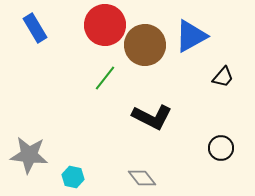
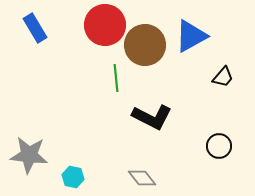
green line: moved 11 px right; rotated 44 degrees counterclockwise
black circle: moved 2 px left, 2 px up
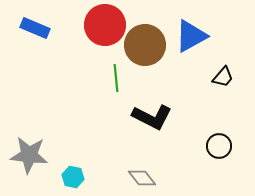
blue rectangle: rotated 36 degrees counterclockwise
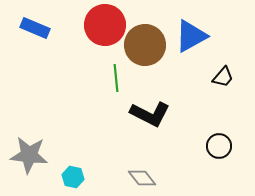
black L-shape: moved 2 px left, 3 px up
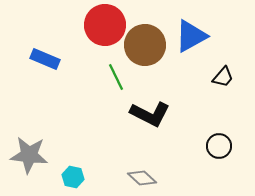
blue rectangle: moved 10 px right, 31 px down
green line: moved 1 px up; rotated 20 degrees counterclockwise
gray diamond: rotated 8 degrees counterclockwise
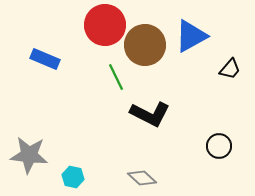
black trapezoid: moved 7 px right, 8 px up
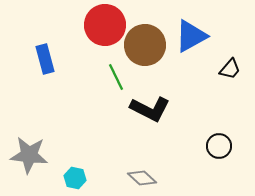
blue rectangle: rotated 52 degrees clockwise
black L-shape: moved 5 px up
cyan hexagon: moved 2 px right, 1 px down
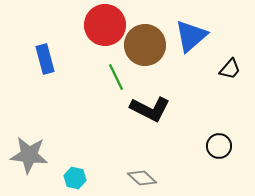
blue triangle: rotated 12 degrees counterclockwise
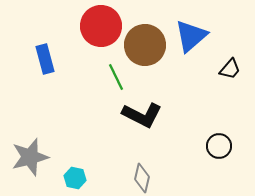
red circle: moved 4 px left, 1 px down
black L-shape: moved 8 px left, 6 px down
gray star: moved 1 px right, 2 px down; rotated 21 degrees counterclockwise
gray diamond: rotated 60 degrees clockwise
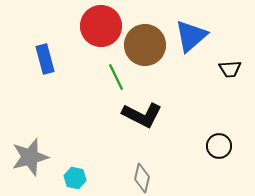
black trapezoid: rotated 45 degrees clockwise
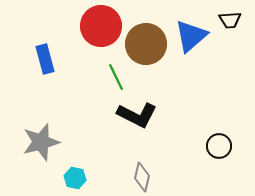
brown circle: moved 1 px right, 1 px up
black trapezoid: moved 49 px up
black L-shape: moved 5 px left
gray star: moved 11 px right, 15 px up
gray diamond: moved 1 px up
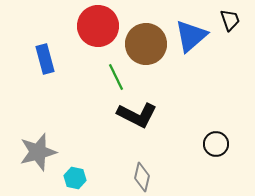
black trapezoid: rotated 105 degrees counterclockwise
red circle: moved 3 px left
gray star: moved 3 px left, 10 px down
black circle: moved 3 px left, 2 px up
